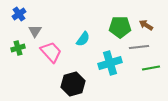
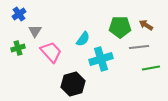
cyan cross: moved 9 px left, 4 px up
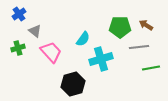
gray triangle: rotated 24 degrees counterclockwise
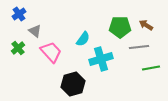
green cross: rotated 24 degrees counterclockwise
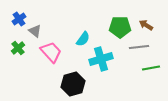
blue cross: moved 5 px down
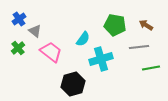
green pentagon: moved 5 px left, 2 px up; rotated 10 degrees clockwise
pink trapezoid: rotated 10 degrees counterclockwise
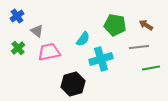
blue cross: moved 2 px left, 3 px up
gray triangle: moved 2 px right
pink trapezoid: moved 2 px left; rotated 50 degrees counterclockwise
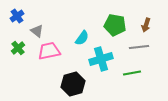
brown arrow: rotated 104 degrees counterclockwise
cyan semicircle: moved 1 px left, 1 px up
pink trapezoid: moved 1 px up
green line: moved 19 px left, 5 px down
